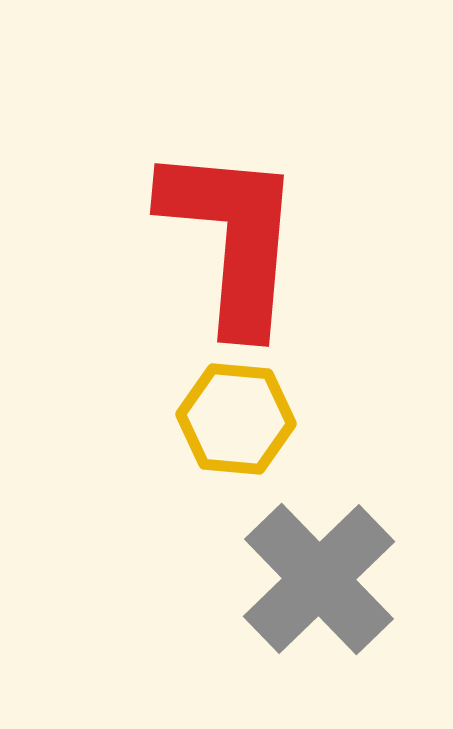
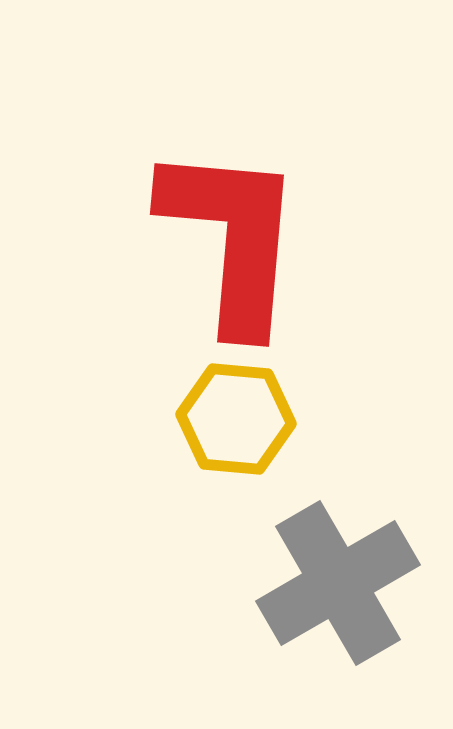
gray cross: moved 19 px right, 4 px down; rotated 14 degrees clockwise
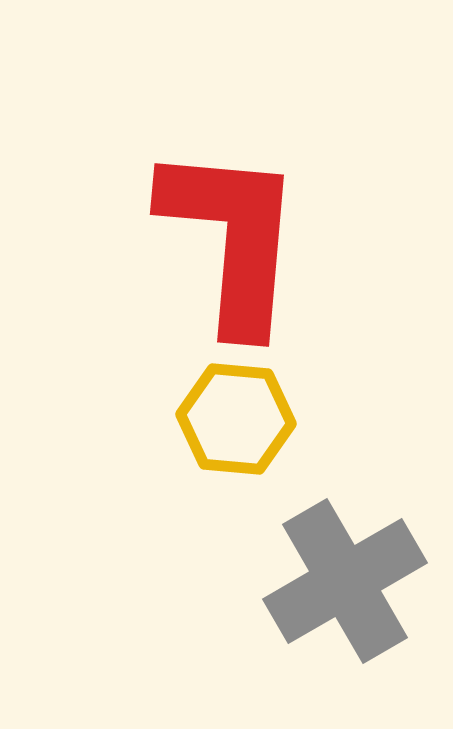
gray cross: moved 7 px right, 2 px up
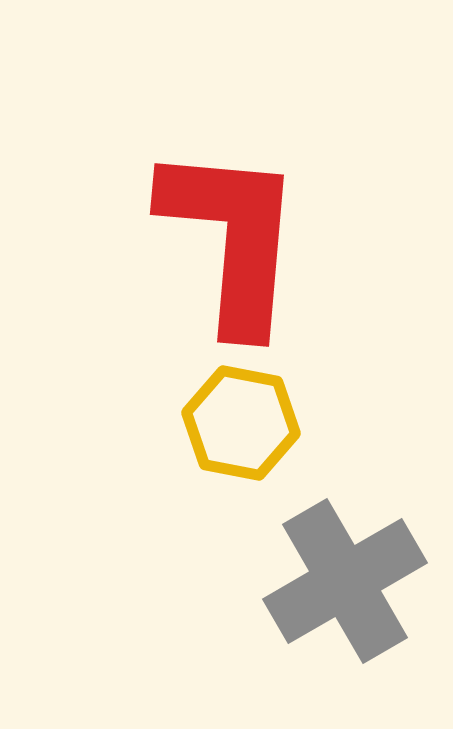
yellow hexagon: moved 5 px right, 4 px down; rotated 6 degrees clockwise
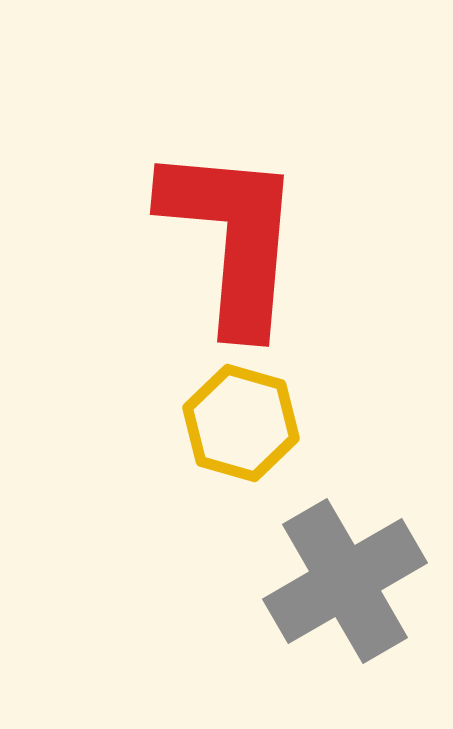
yellow hexagon: rotated 5 degrees clockwise
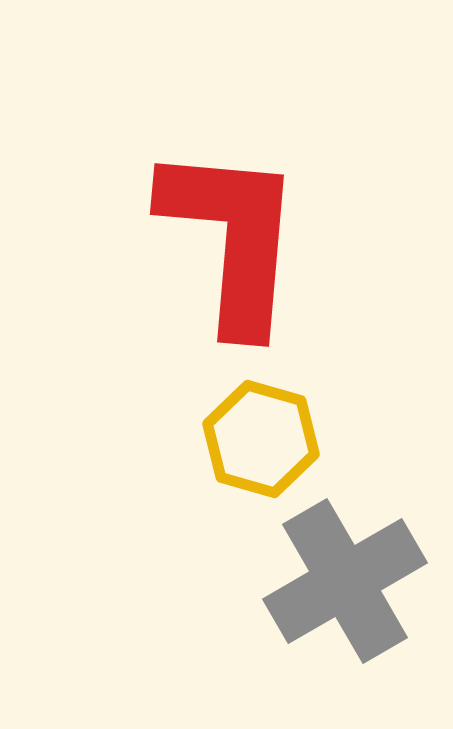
yellow hexagon: moved 20 px right, 16 px down
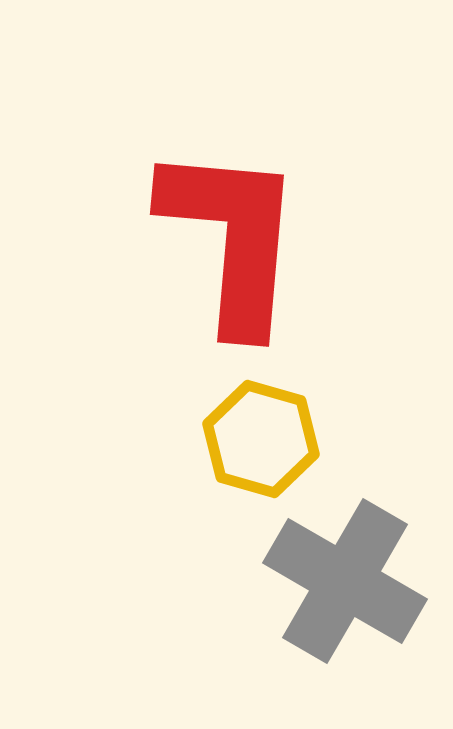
gray cross: rotated 30 degrees counterclockwise
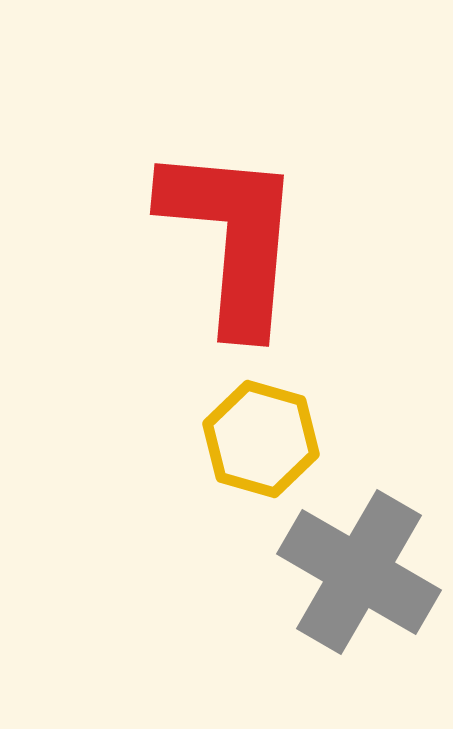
gray cross: moved 14 px right, 9 px up
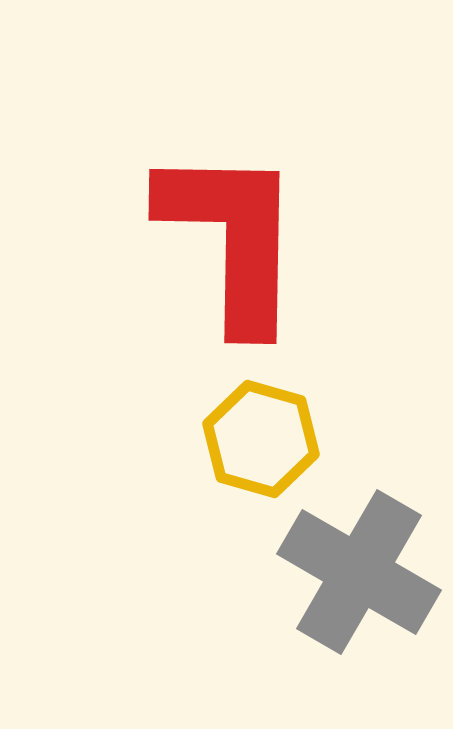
red L-shape: rotated 4 degrees counterclockwise
